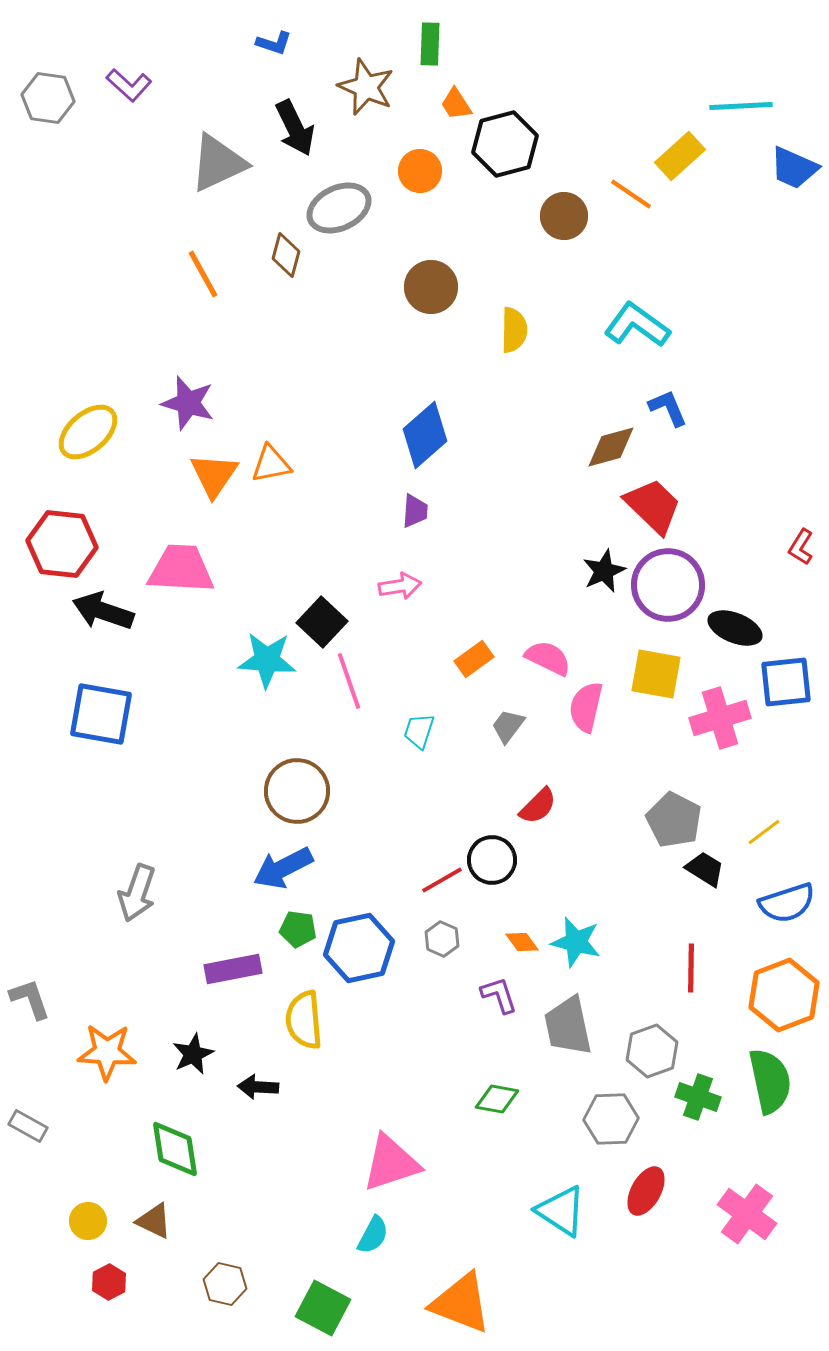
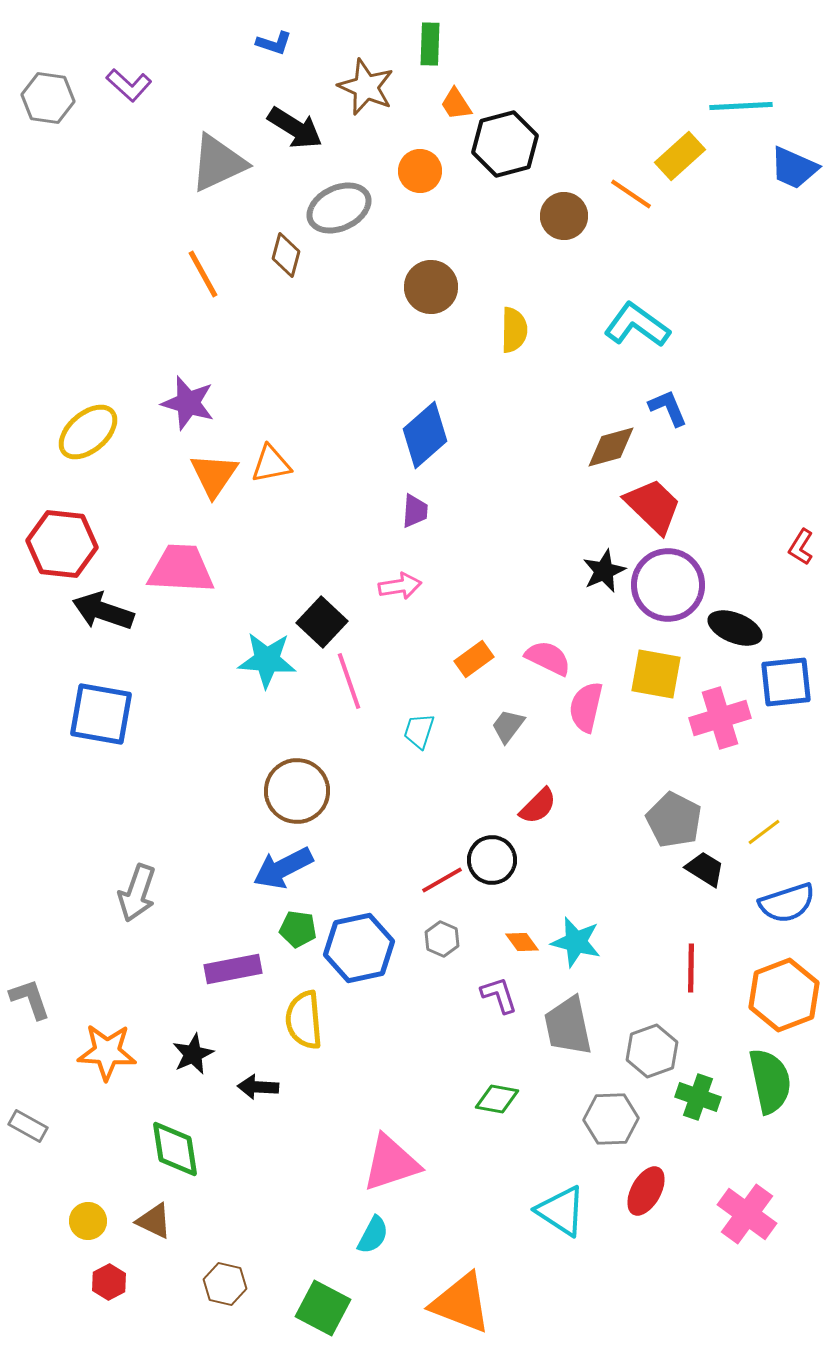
black arrow at (295, 128): rotated 32 degrees counterclockwise
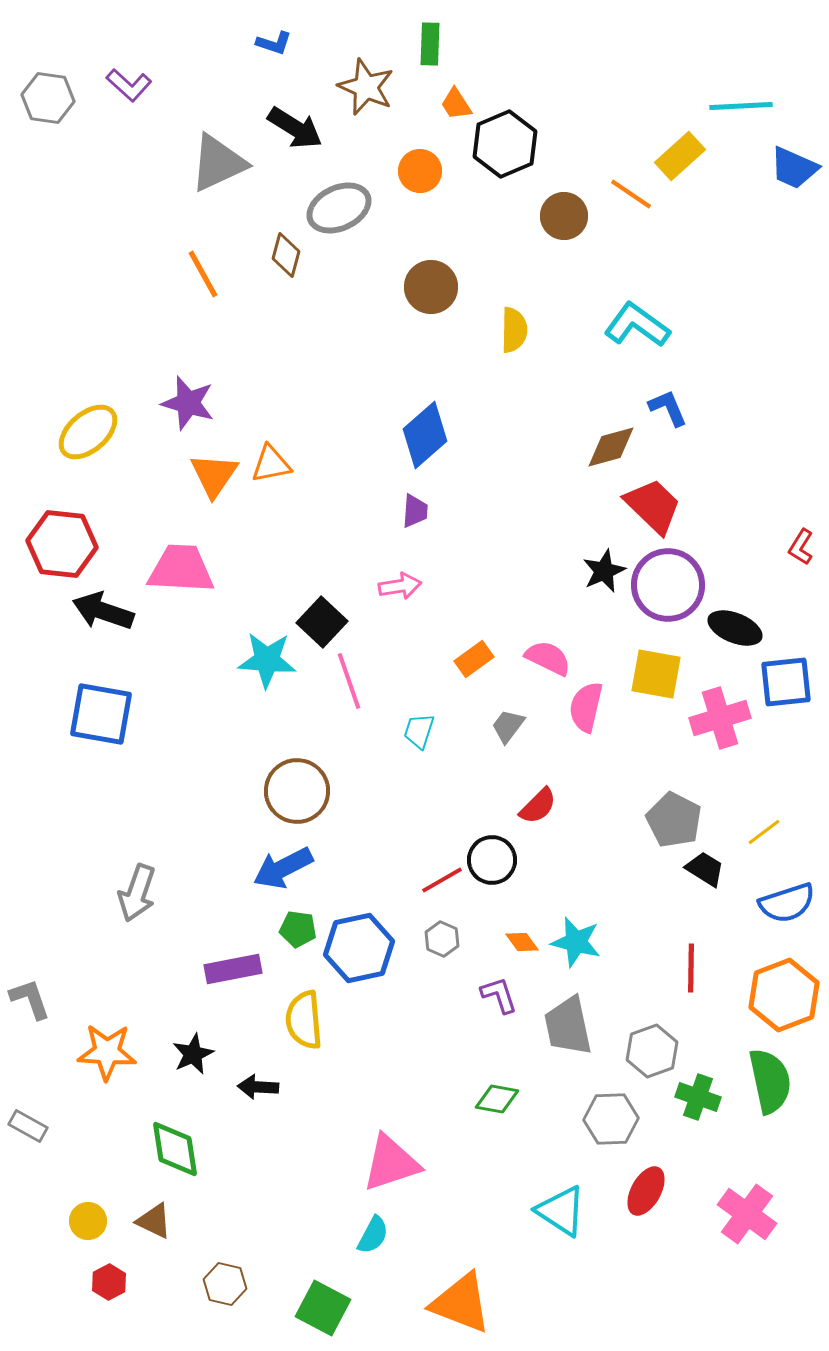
black hexagon at (505, 144): rotated 8 degrees counterclockwise
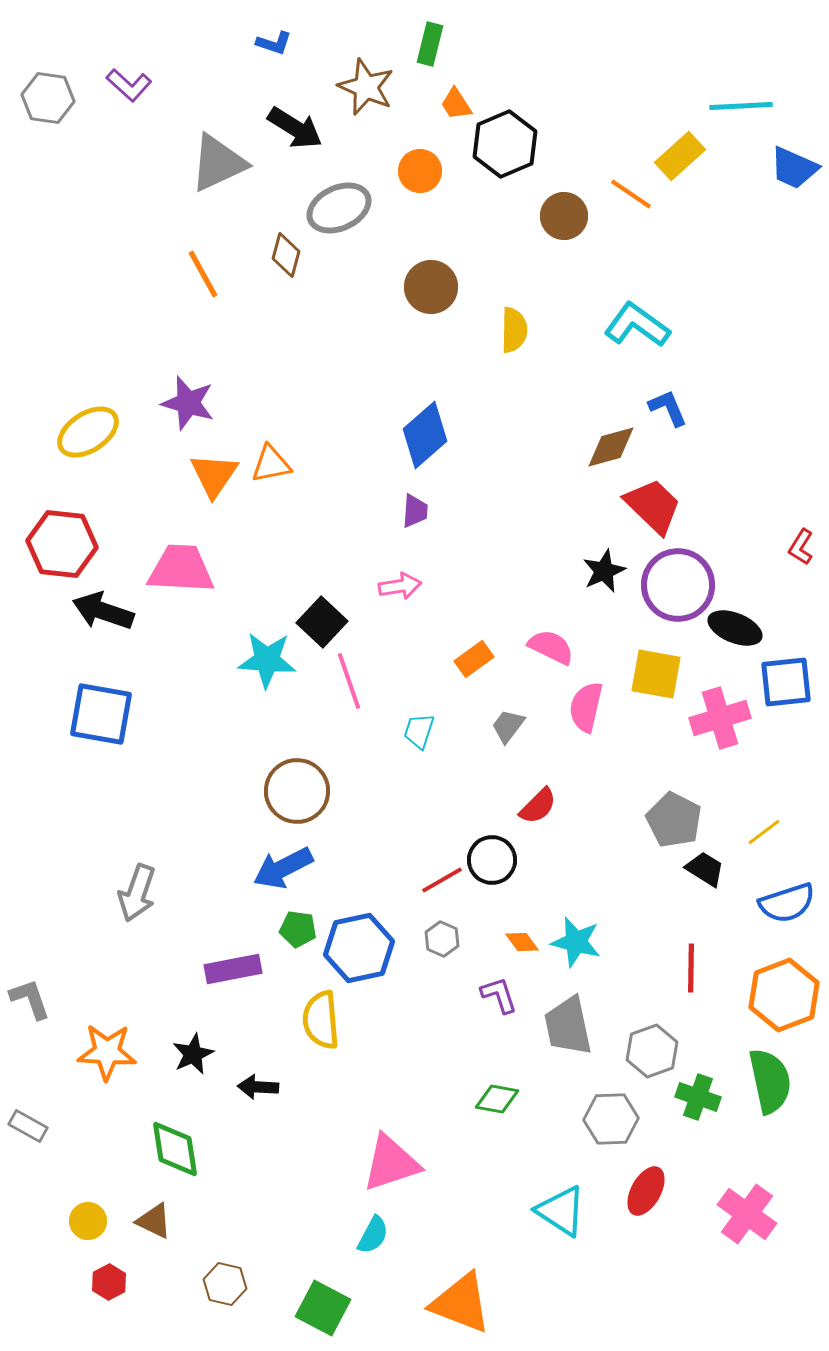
green rectangle at (430, 44): rotated 12 degrees clockwise
yellow ellipse at (88, 432): rotated 8 degrees clockwise
purple circle at (668, 585): moved 10 px right
pink semicircle at (548, 658): moved 3 px right, 11 px up
yellow semicircle at (304, 1020): moved 17 px right
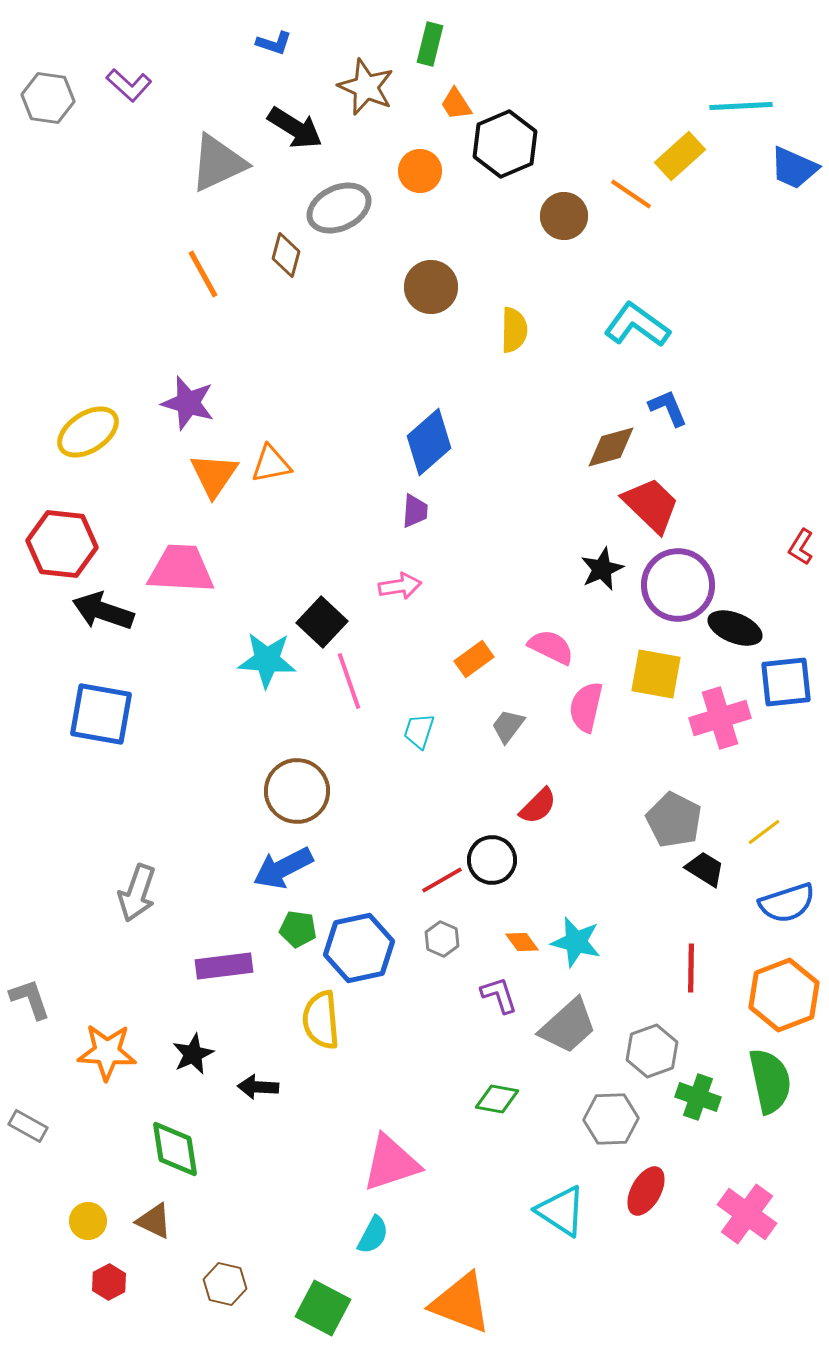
blue diamond at (425, 435): moved 4 px right, 7 px down
red trapezoid at (653, 506): moved 2 px left, 1 px up
black star at (604, 571): moved 2 px left, 2 px up
purple rectangle at (233, 969): moved 9 px left, 3 px up; rotated 4 degrees clockwise
gray trapezoid at (568, 1026): rotated 120 degrees counterclockwise
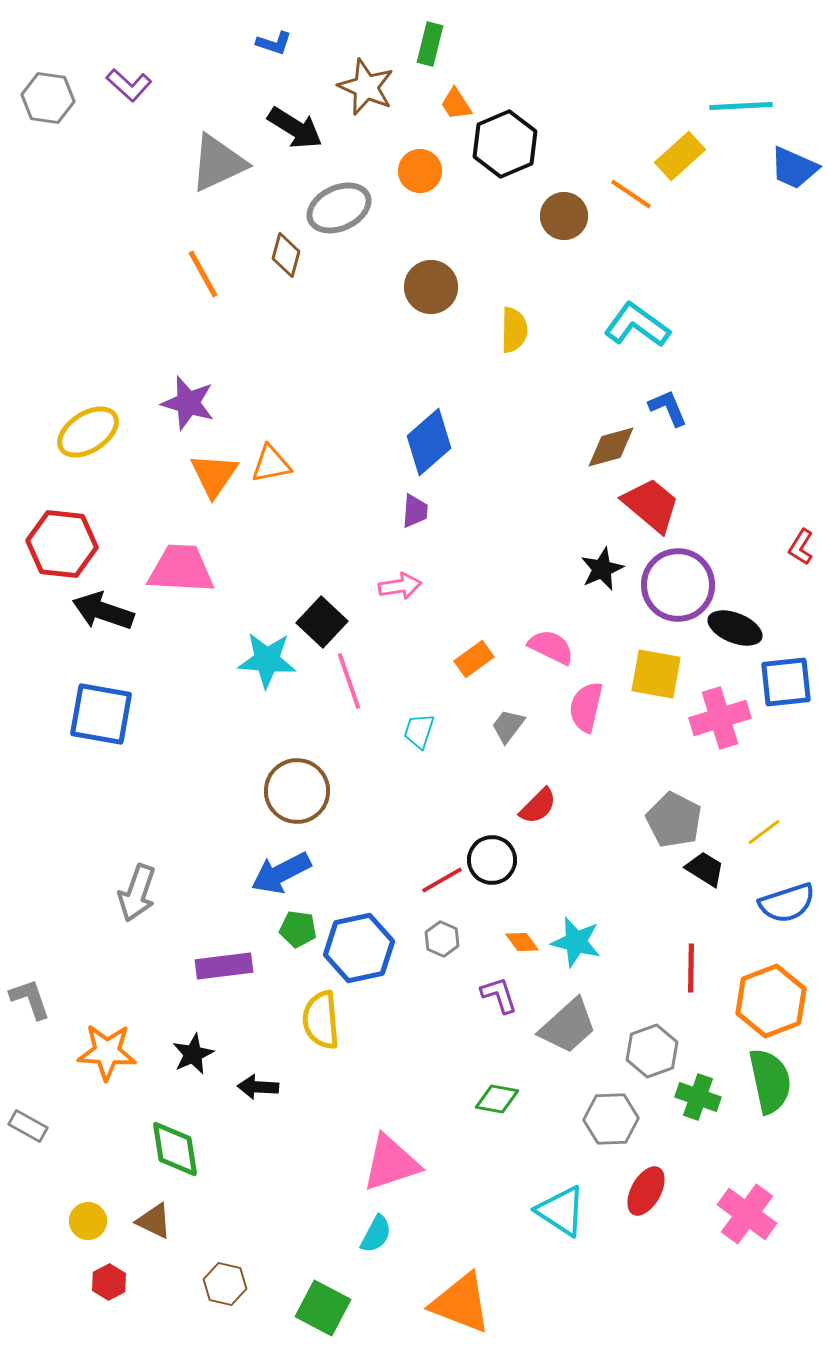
red trapezoid at (651, 505): rotated 4 degrees counterclockwise
blue arrow at (283, 868): moved 2 px left, 5 px down
orange hexagon at (784, 995): moved 13 px left, 6 px down
cyan semicircle at (373, 1235): moved 3 px right, 1 px up
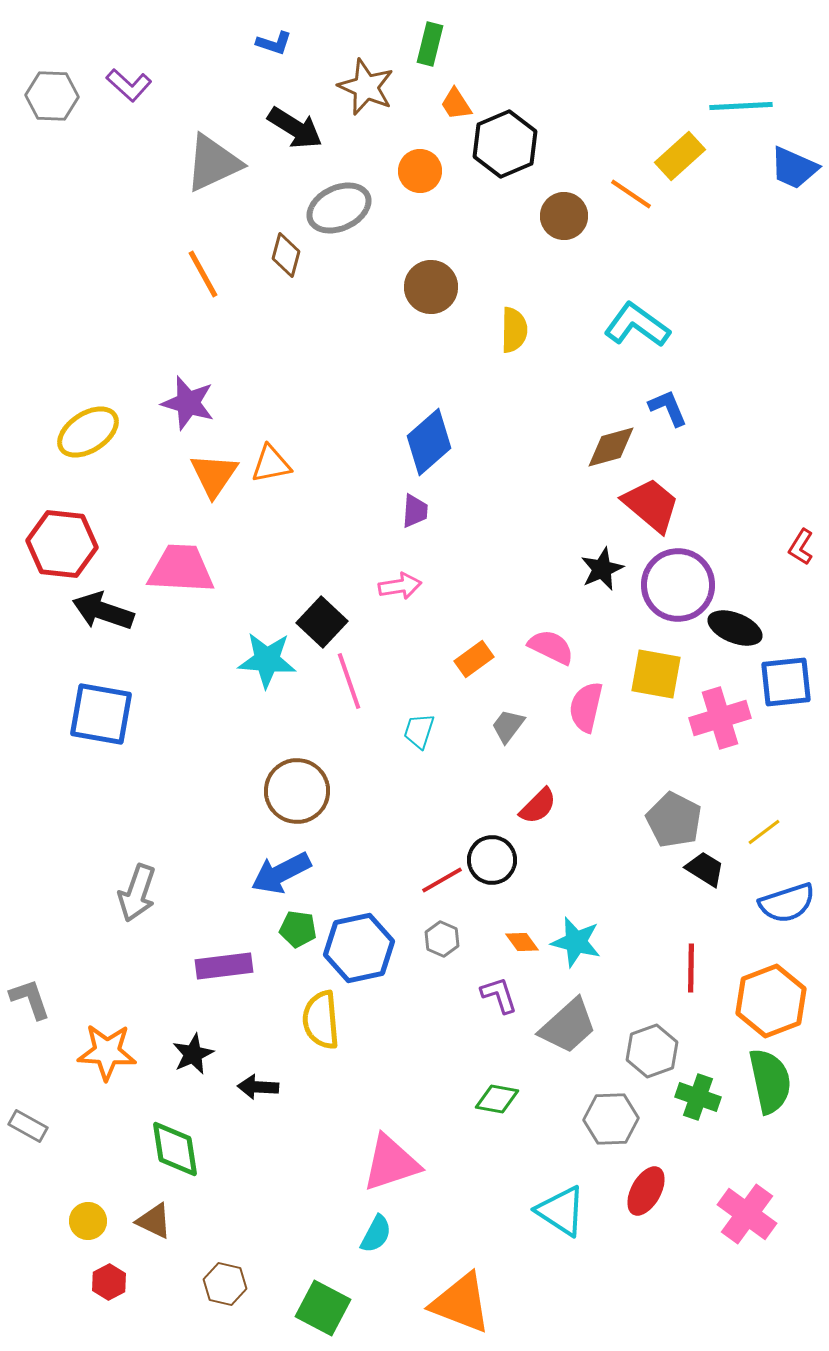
gray hexagon at (48, 98): moved 4 px right, 2 px up; rotated 6 degrees counterclockwise
gray triangle at (218, 163): moved 5 px left
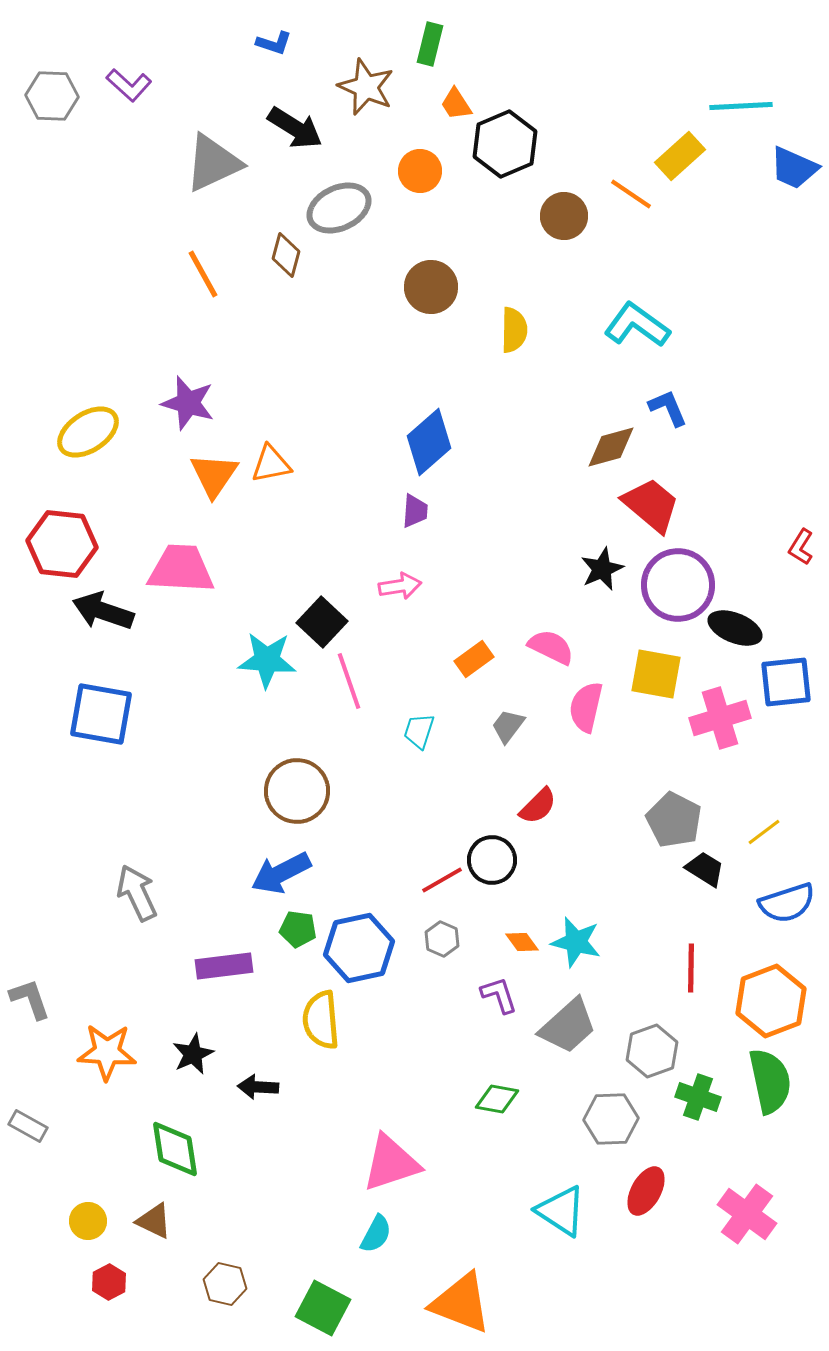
gray arrow at (137, 893): rotated 136 degrees clockwise
